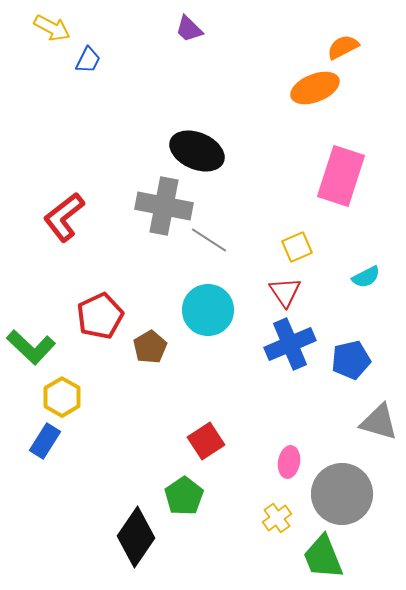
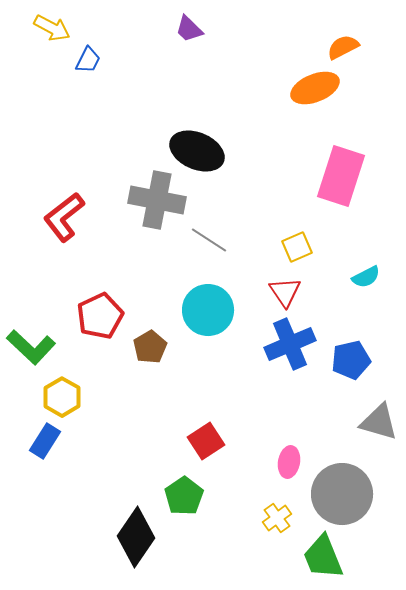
gray cross: moved 7 px left, 6 px up
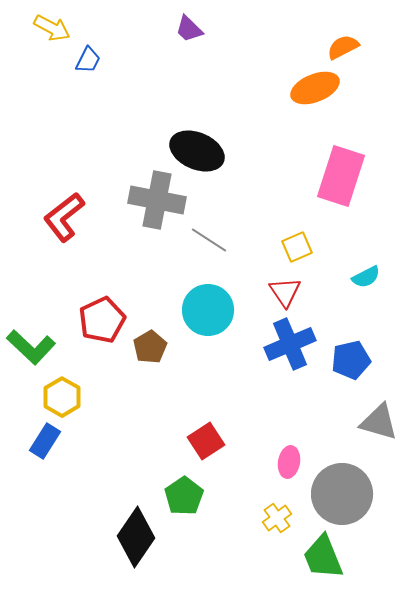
red pentagon: moved 2 px right, 4 px down
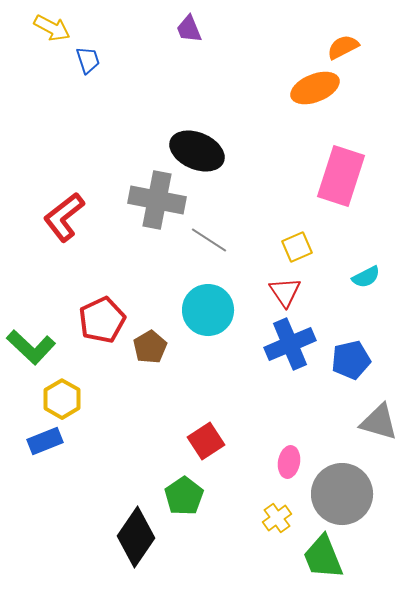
purple trapezoid: rotated 24 degrees clockwise
blue trapezoid: rotated 44 degrees counterclockwise
yellow hexagon: moved 2 px down
blue rectangle: rotated 36 degrees clockwise
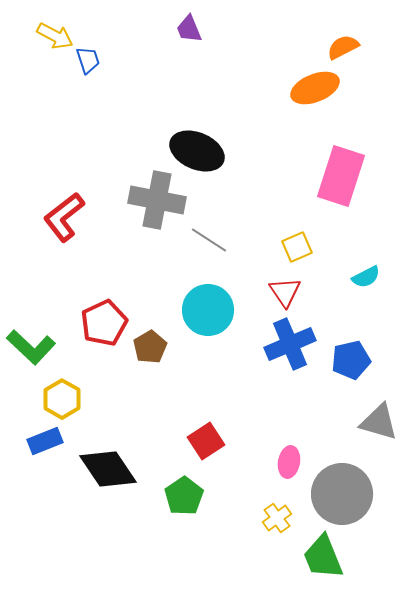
yellow arrow: moved 3 px right, 8 px down
red pentagon: moved 2 px right, 3 px down
black diamond: moved 28 px left, 68 px up; rotated 68 degrees counterclockwise
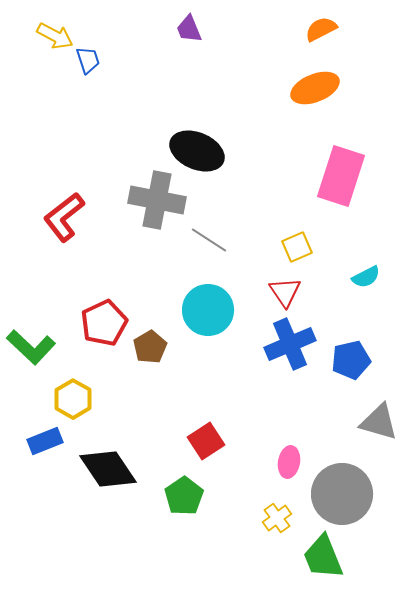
orange semicircle: moved 22 px left, 18 px up
yellow hexagon: moved 11 px right
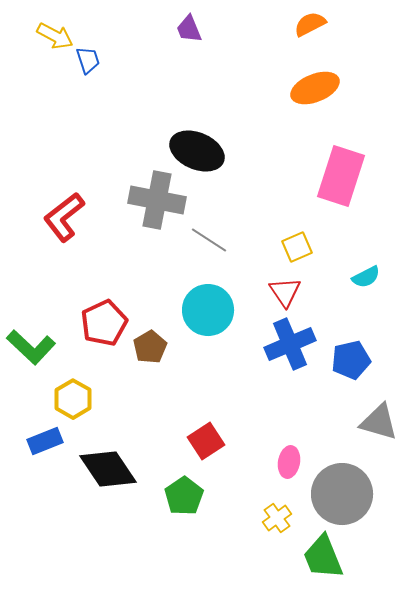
orange semicircle: moved 11 px left, 5 px up
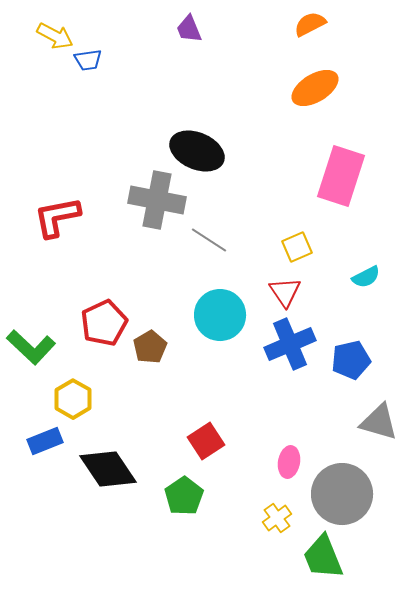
blue trapezoid: rotated 100 degrees clockwise
orange ellipse: rotated 9 degrees counterclockwise
red L-shape: moved 7 px left; rotated 27 degrees clockwise
cyan circle: moved 12 px right, 5 px down
